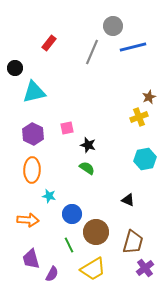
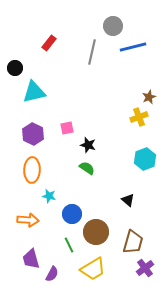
gray line: rotated 10 degrees counterclockwise
cyan hexagon: rotated 10 degrees counterclockwise
black triangle: rotated 16 degrees clockwise
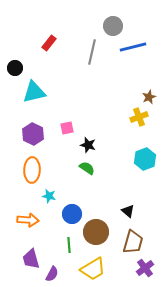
black triangle: moved 11 px down
green line: rotated 21 degrees clockwise
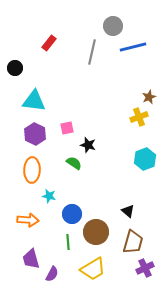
cyan triangle: moved 9 px down; rotated 20 degrees clockwise
purple hexagon: moved 2 px right
green semicircle: moved 13 px left, 5 px up
green line: moved 1 px left, 3 px up
purple cross: rotated 12 degrees clockwise
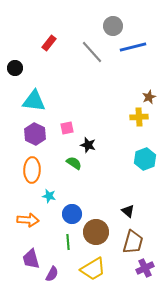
gray line: rotated 55 degrees counterclockwise
yellow cross: rotated 18 degrees clockwise
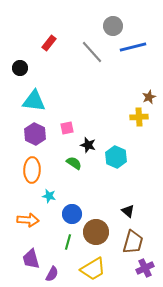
black circle: moved 5 px right
cyan hexagon: moved 29 px left, 2 px up; rotated 15 degrees counterclockwise
green line: rotated 21 degrees clockwise
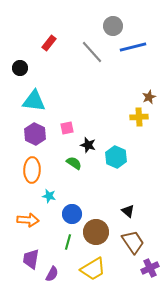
brown trapezoid: rotated 50 degrees counterclockwise
purple trapezoid: rotated 25 degrees clockwise
purple cross: moved 5 px right
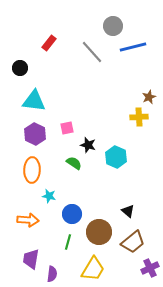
brown circle: moved 3 px right
brown trapezoid: rotated 85 degrees clockwise
yellow trapezoid: rotated 28 degrees counterclockwise
purple semicircle: rotated 21 degrees counterclockwise
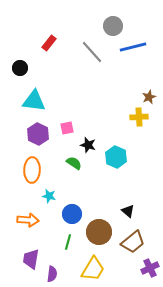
purple hexagon: moved 3 px right
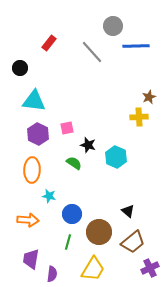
blue line: moved 3 px right, 1 px up; rotated 12 degrees clockwise
